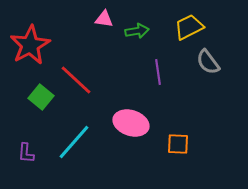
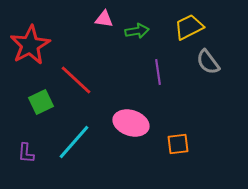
green square: moved 5 px down; rotated 25 degrees clockwise
orange square: rotated 10 degrees counterclockwise
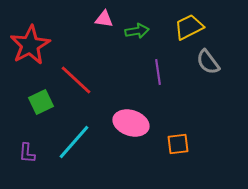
purple L-shape: moved 1 px right
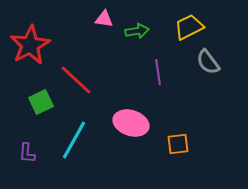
cyan line: moved 2 px up; rotated 12 degrees counterclockwise
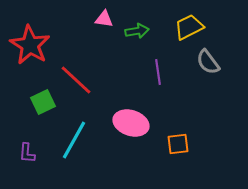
red star: rotated 12 degrees counterclockwise
green square: moved 2 px right
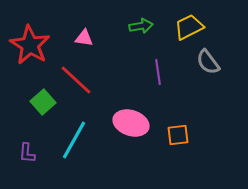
pink triangle: moved 20 px left, 19 px down
green arrow: moved 4 px right, 5 px up
green square: rotated 15 degrees counterclockwise
orange square: moved 9 px up
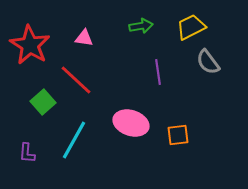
yellow trapezoid: moved 2 px right
